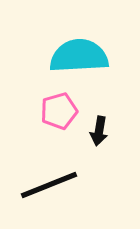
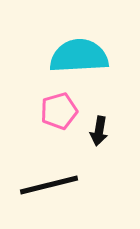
black line: rotated 8 degrees clockwise
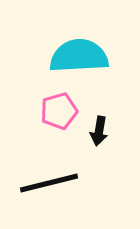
black line: moved 2 px up
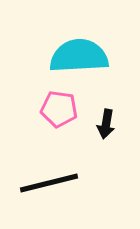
pink pentagon: moved 2 px up; rotated 24 degrees clockwise
black arrow: moved 7 px right, 7 px up
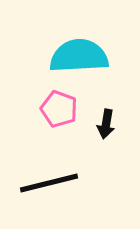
pink pentagon: rotated 12 degrees clockwise
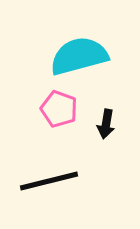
cyan semicircle: rotated 12 degrees counterclockwise
black line: moved 2 px up
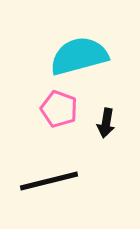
black arrow: moved 1 px up
